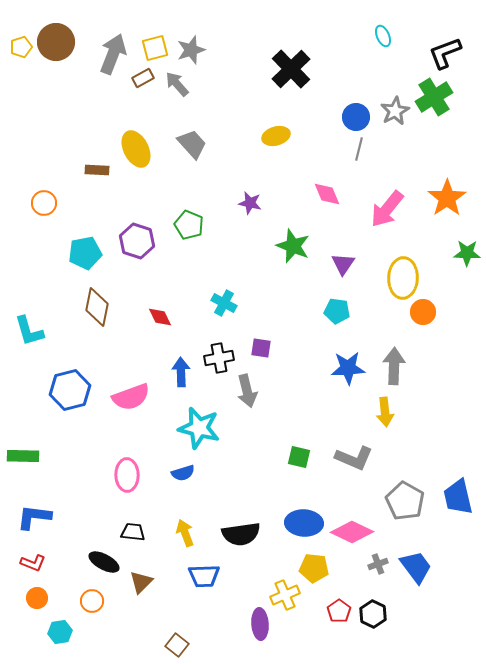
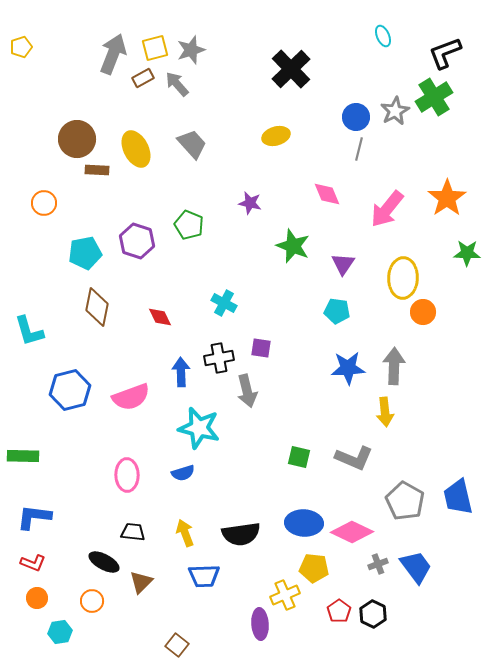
brown circle at (56, 42): moved 21 px right, 97 px down
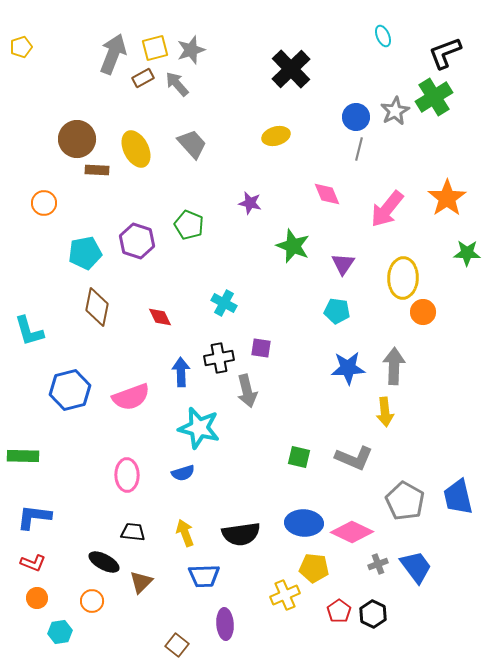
purple ellipse at (260, 624): moved 35 px left
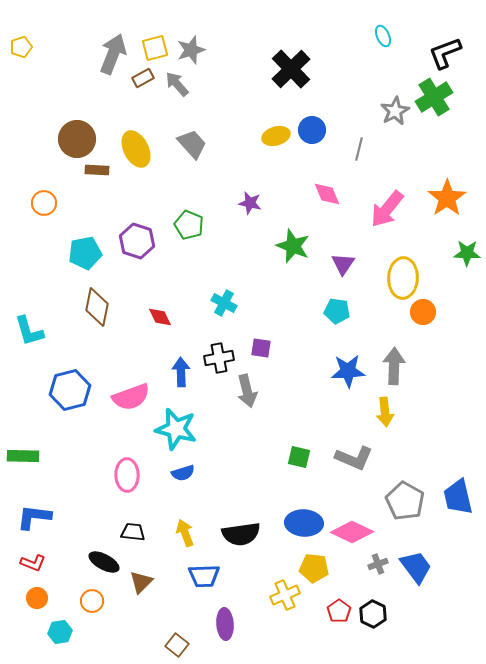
blue circle at (356, 117): moved 44 px left, 13 px down
blue star at (348, 368): moved 3 px down
cyan star at (199, 428): moved 23 px left, 1 px down
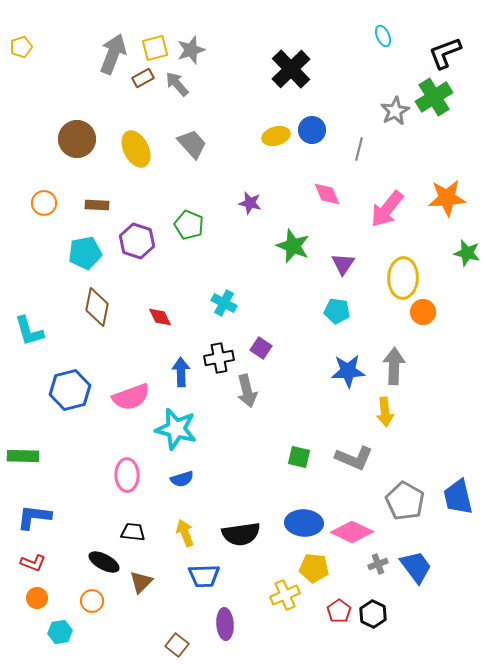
brown rectangle at (97, 170): moved 35 px down
orange star at (447, 198): rotated 30 degrees clockwise
green star at (467, 253): rotated 12 degrees clockwise
purple square at (261, 348): rotated 25 degrees clockwise
blue semicircle at (183, 473): moved 1 px left, 6 px down
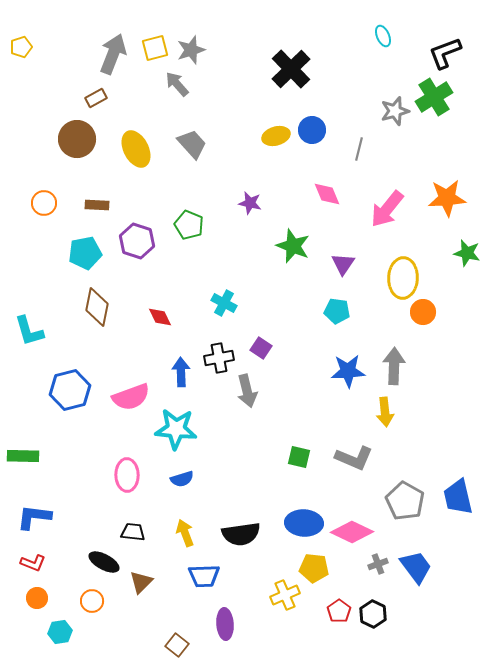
brown rectangle at (143, 78): moved 47 px left, 20 px down
gray star at (395, 111): rotated 12 degrees clockwise
cyan star at (176, 429): rotated 9 degrees counterclockwise
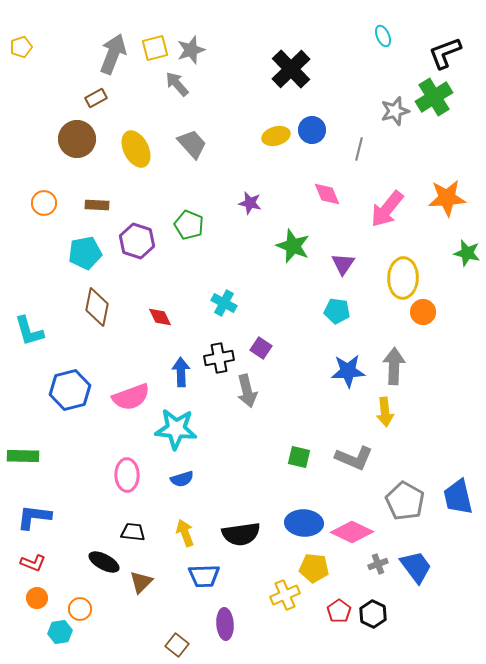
orange circle at (92, 601): moved 12 px left, 8 px down
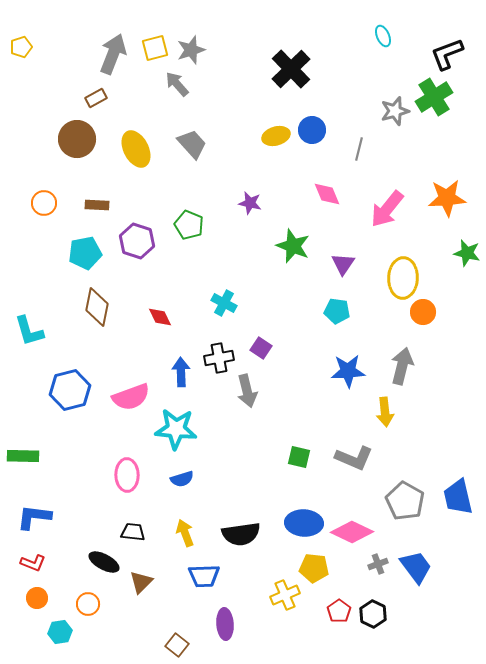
black L-shape at (445, 53): moved 2 px right, 1 px down
gray arrow at (394, 366): moved 8 px right; rotated 12 degrees clockwise
orange circle at (80, 609): moved 8 px right, 5 px up
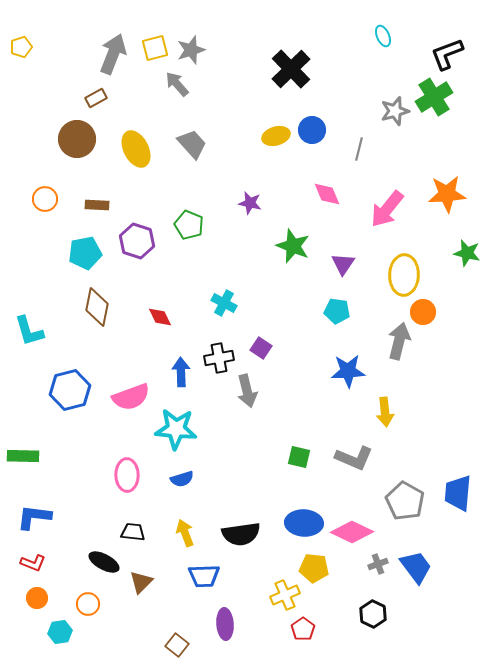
orange star at (447, 198): moved 4 px up
orange circle at (44, 203): moved 1 px right, 4 px up
yellow ellipse at (403, 278): moved 1 px right, 3 px up
gray arrow at (402, 366): moved 3 px left, 25 px up
blue trapezoid at (458, 497): moved 4 px up; rotated 18 degrees clockwise
red pentagon at (339, 611): moved 36 px left, 18 px down
